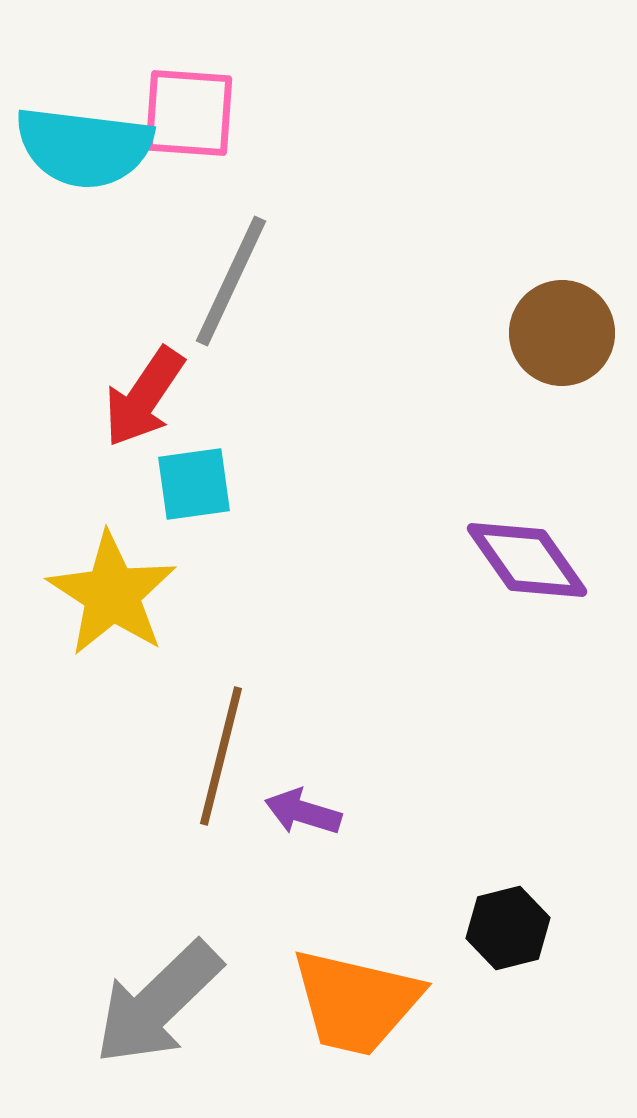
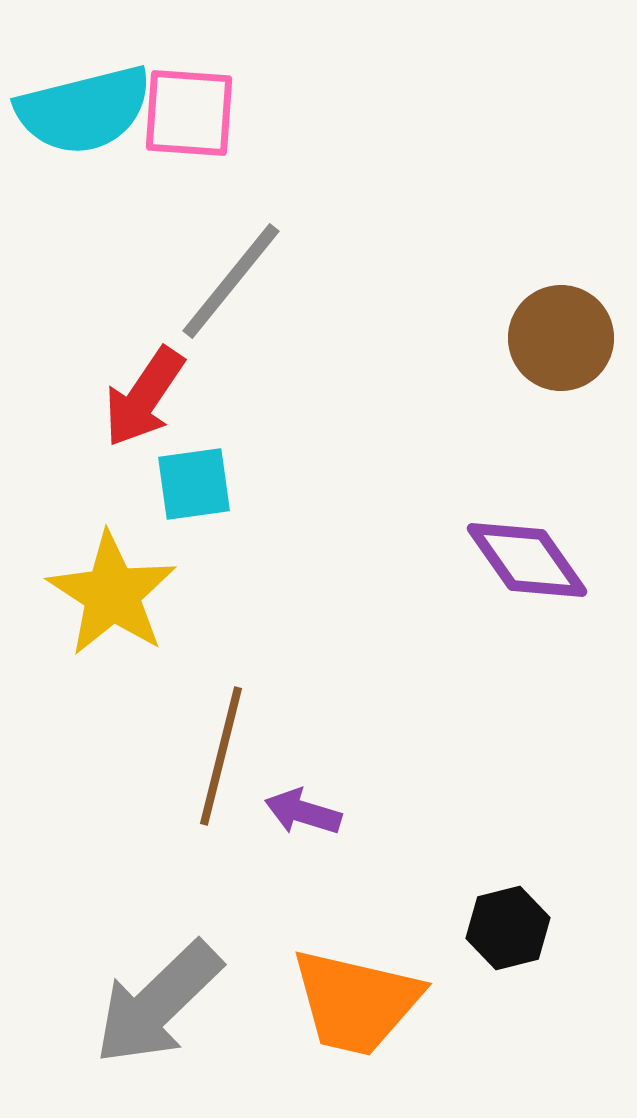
cyan semicircle: moved 37 px up; rotated 21 degrees counterclockwise
gray line: rotated 14 degrees clockwise
brown circle: moved 1 px left, 5 px down
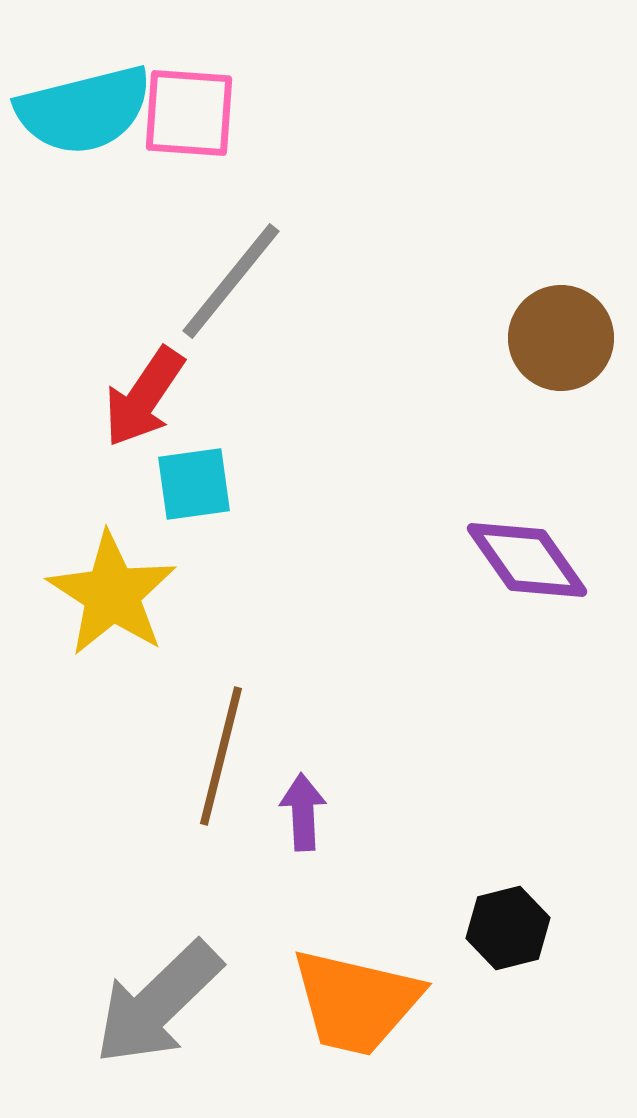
purple arrow: rotated 70 degrees clockwise
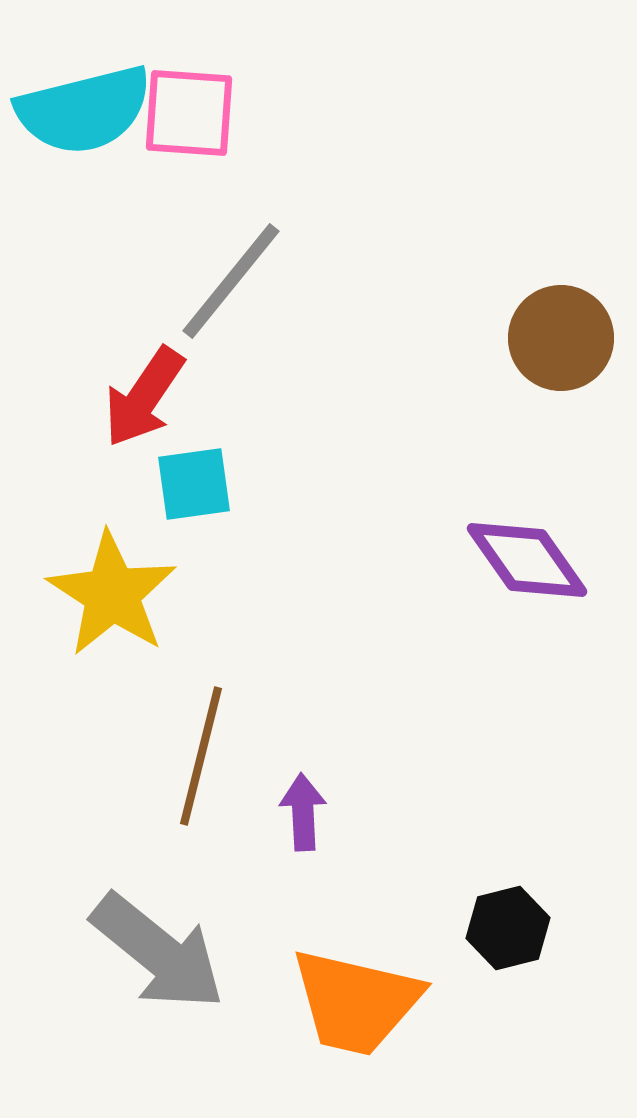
brown line: moved 20 px left
gray arrow: moved 51 px up; rotated 97 degrees counterclockwise
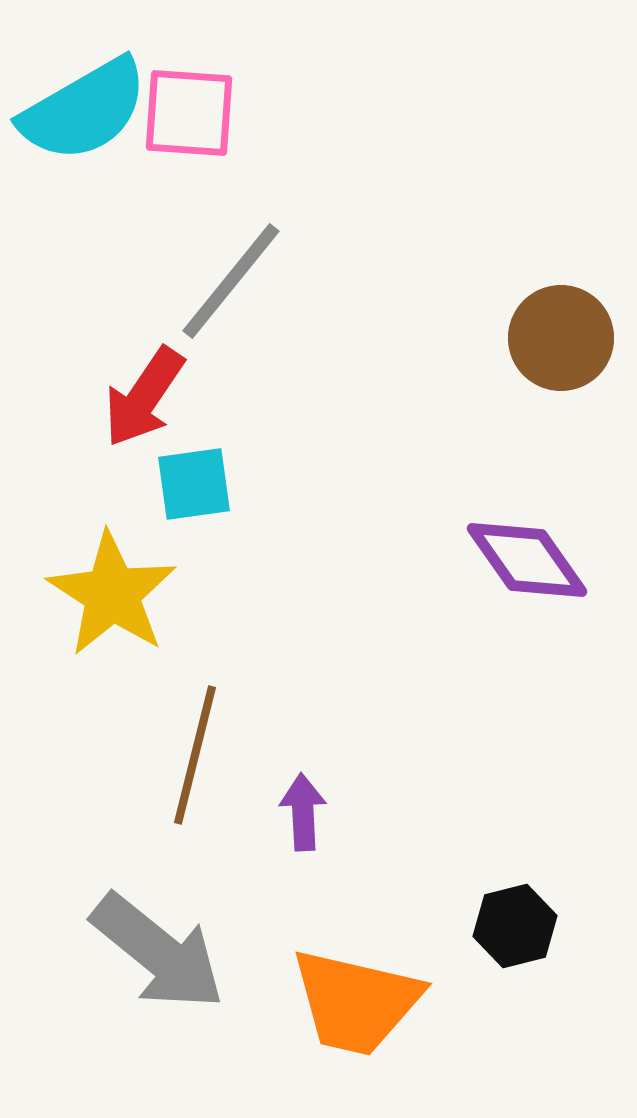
cyan semicircle: rotated 16 degrees counterclockwise
brown line: moved 6 px left, 1 px up
black hexagon: moved 7 px right, 2 px up
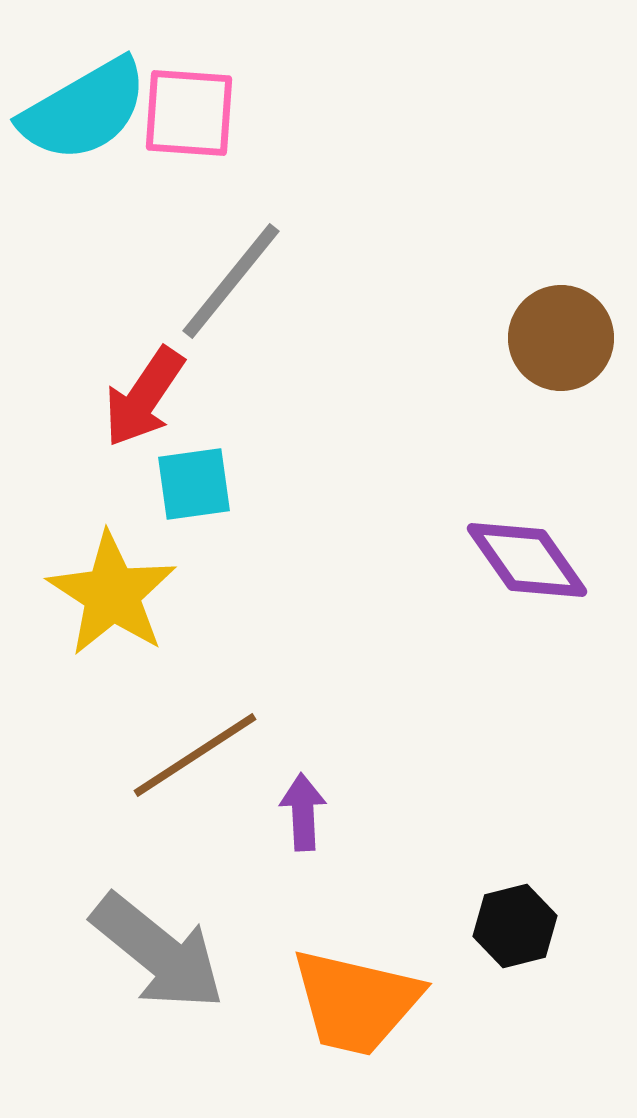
brown line: rotated 43 degrees clockwise
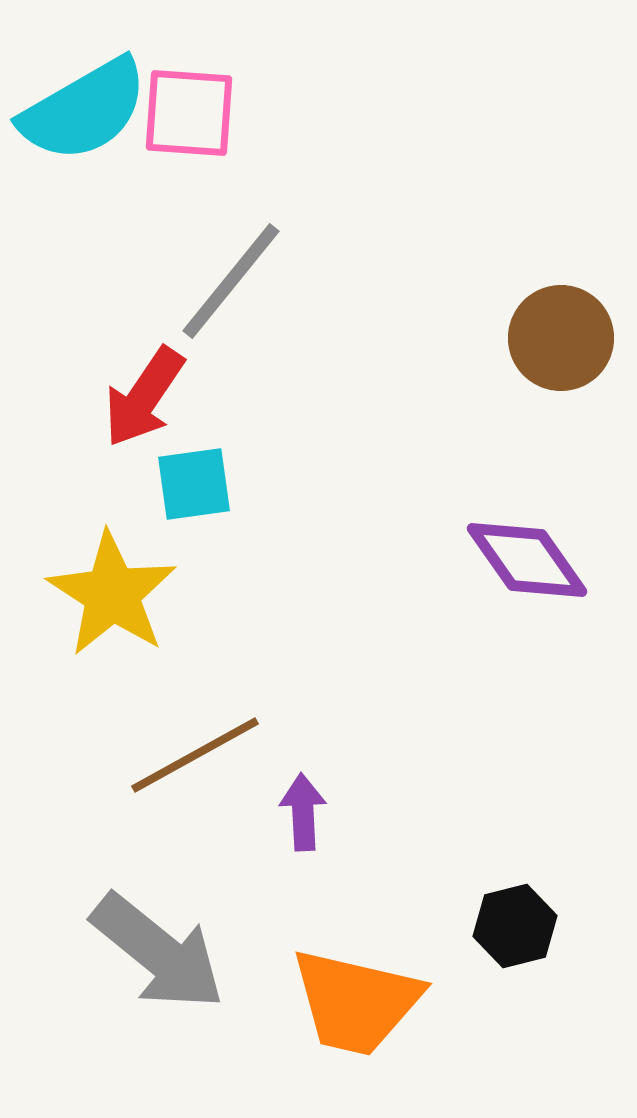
brown line: rotated 4 degrees clockwise
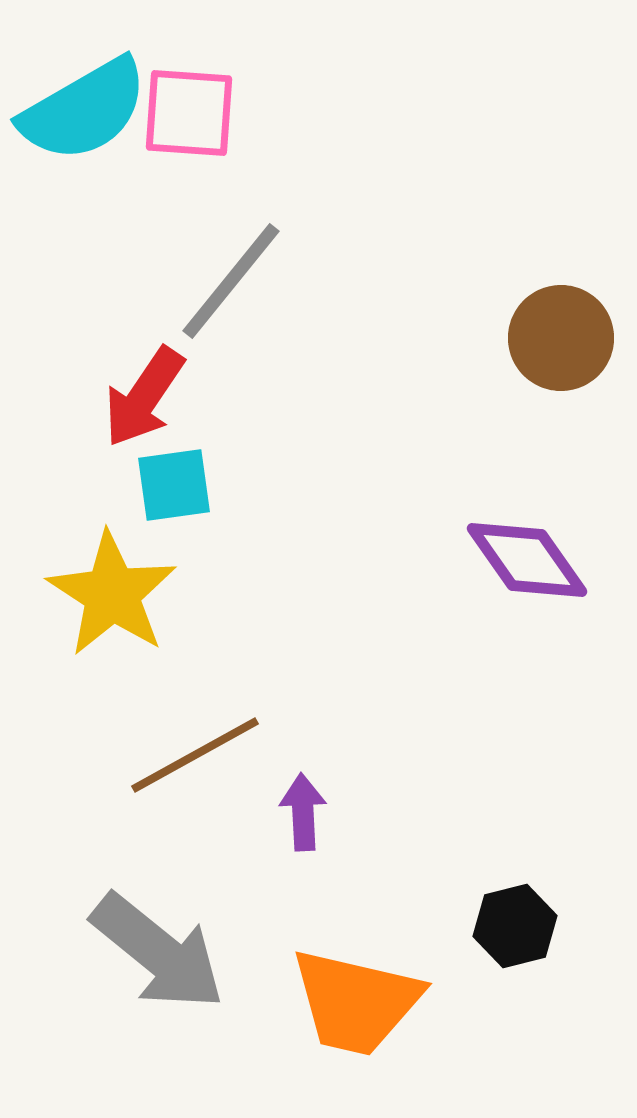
cyan square: moved 20 px left, 1 px down
